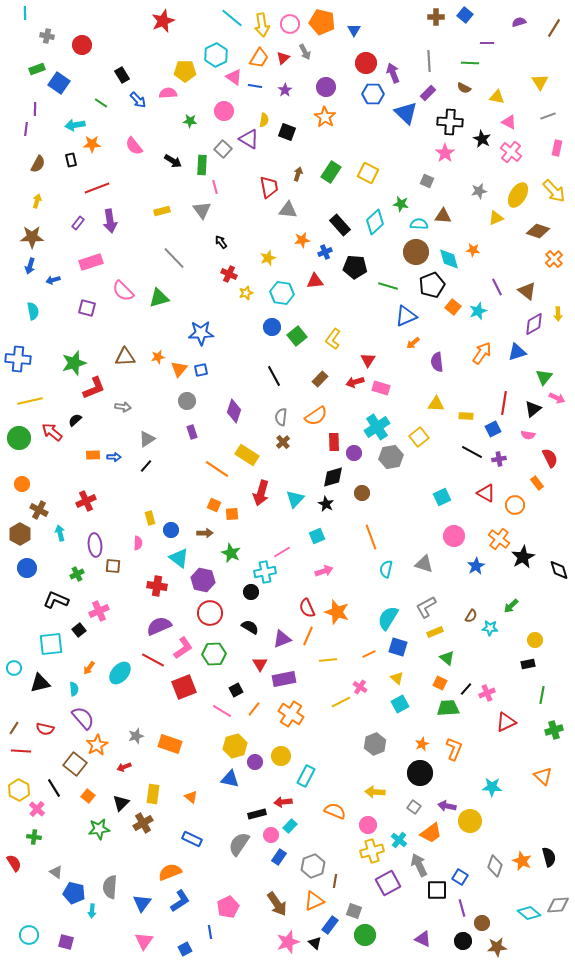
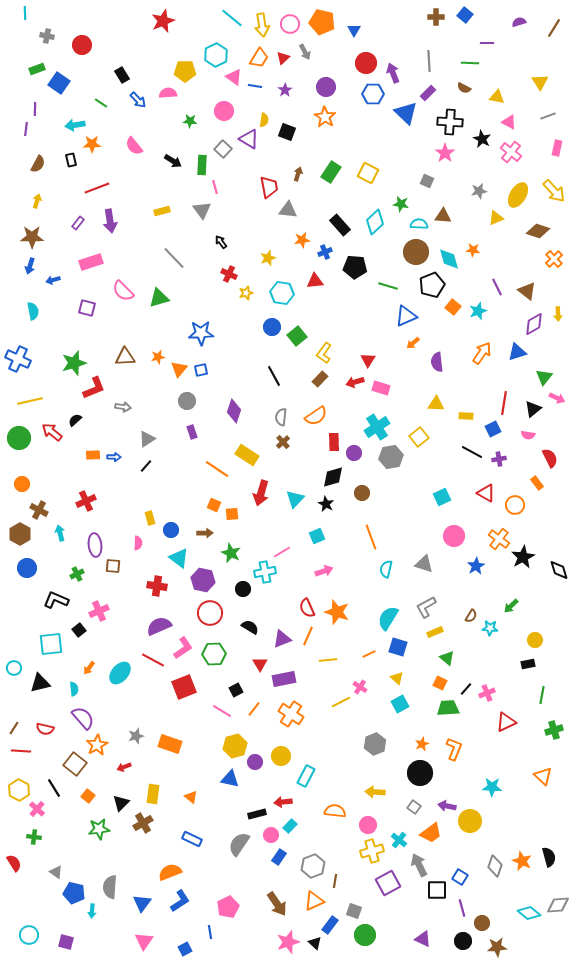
yellow L-shape at (333, 339): moved 9 px left, 14 px down
blue cross at (18, 359): rotated 20 degrees clockwise
black circle at (251, 592): moved 8 px left, 3 px up
orange semicircle at (335, 811): rotated 15 degrees counterclockwise
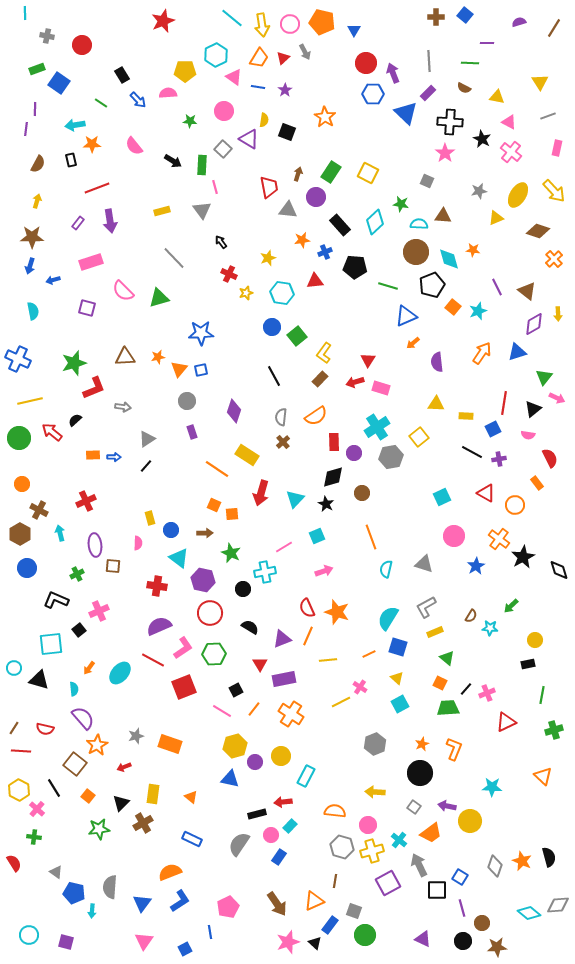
blue line at (255, 86): moved 3 px right, 1 px down
purple circle at (326, 87): moved 10 px left, 110 px down
pink line at (282, 552): moved 2 px right, 5 px up
black triangle at (40, 683): moved 1 px left, 3 px up; rotated 30 degrees clockwise
gray hexagon at (313, 866): moved 29 px right, 19 px up; rotated 25 degrees counterclockwise
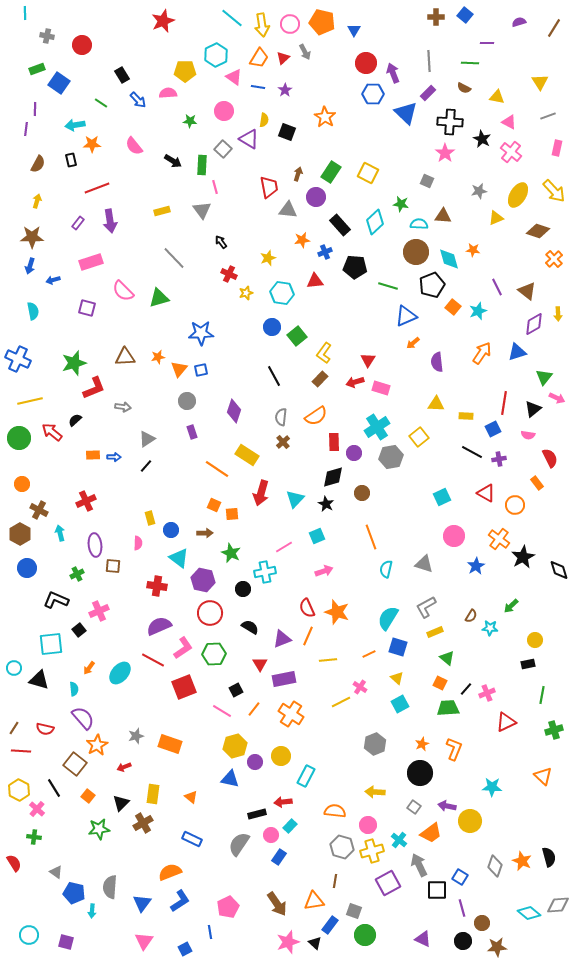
orange triangle at (314, 901): rotated 15 degrees clockwise
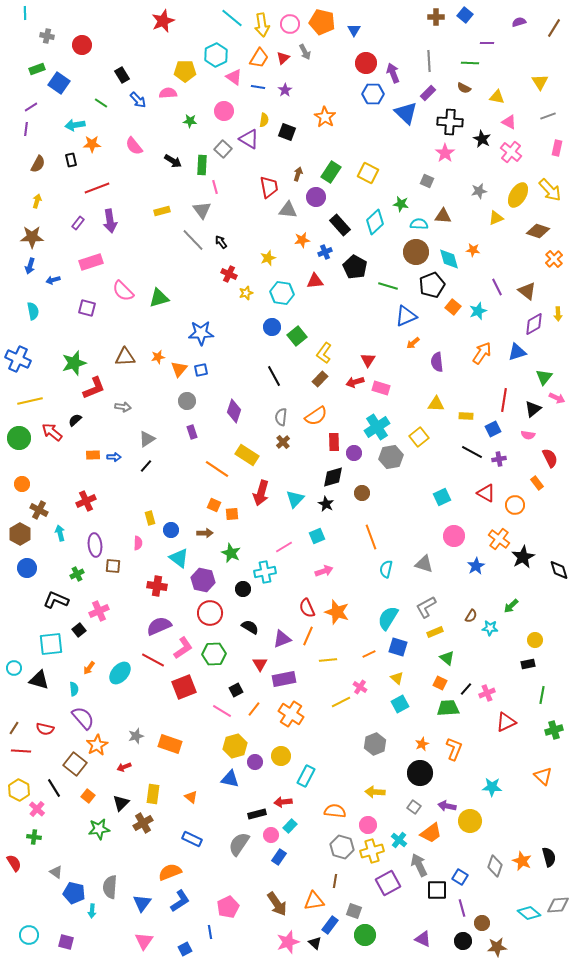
purple line at (35, 109): moved 4 px left, 2 px up; rotated 56 degrees clockwise
yellow arrow at (554, 191): moved 4 px left, 1 px up
gray line at (174, 258): moved 19 px right, 18 px up
black pentagon at (355, 267): rotated 25 degrees clockwise
red line at (504, 403): moved 3 px up
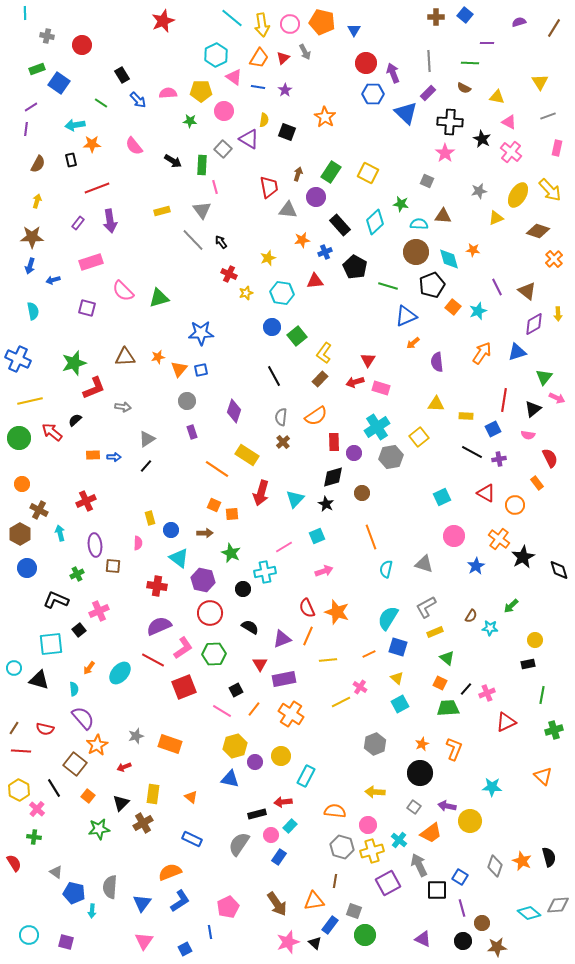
yellow pentagon at (185, 71): moved 16 px right, 20 px down
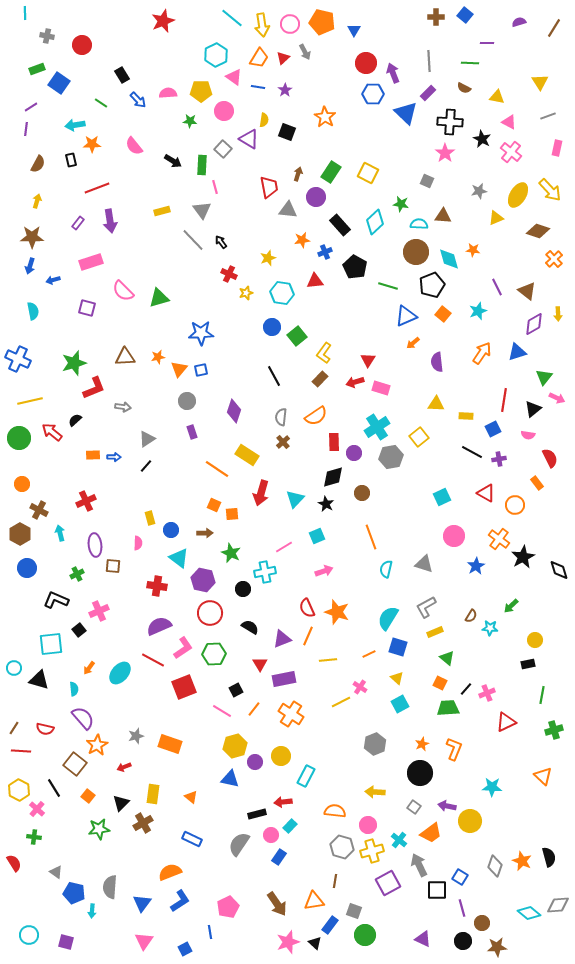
orange square at (453, 307): moved 10 px left, 7 px down
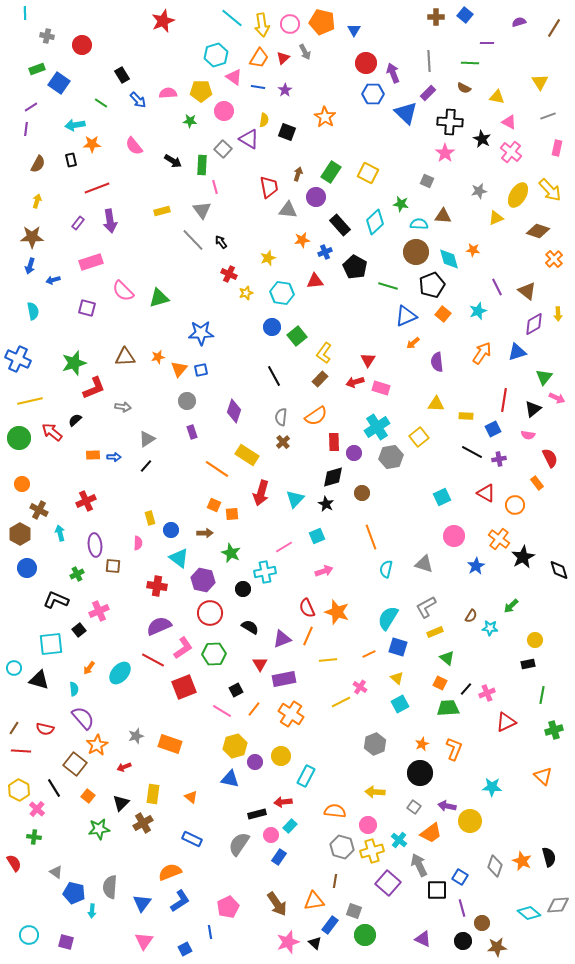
cyan hexagon at (216, 55): rotated 10 degrees clockwise
purple square at (388, 883): rotated 20 degrees counterclockwise
